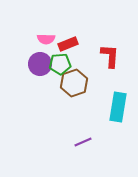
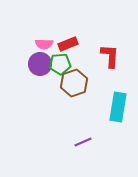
pink semicircle: moved 2 px left, 5 px down
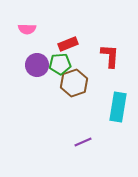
pink semicircle: moved 17 px left, 15 px up
purple circle: moved 3 px left, 1 px down
